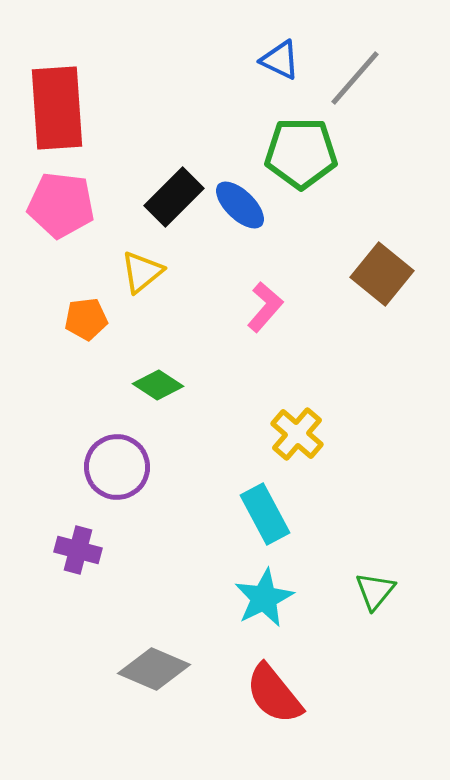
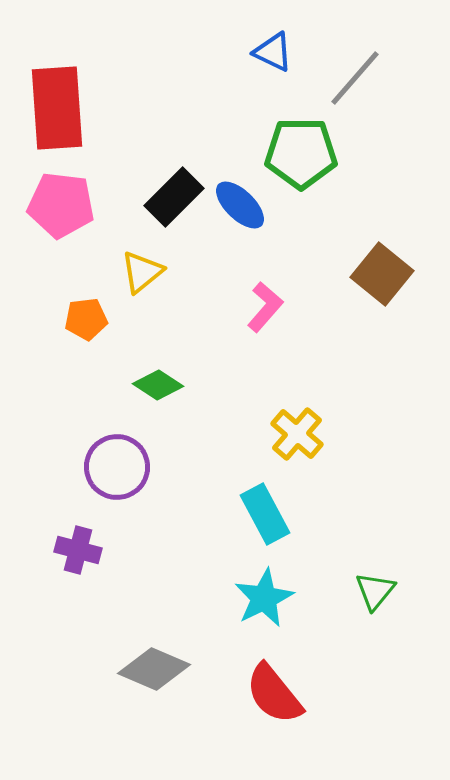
blue triangle: moved 7 px left, 8 px up
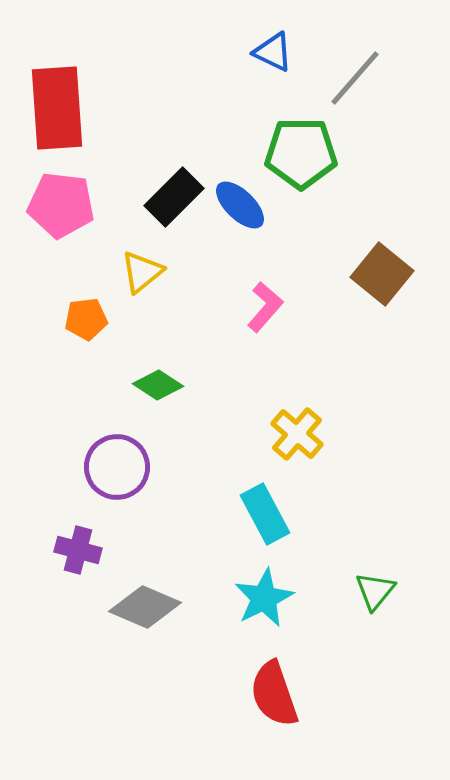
gray diamond: moved 9 px left, 62 px up
red semicircle: rotated 20 degrees clockwise
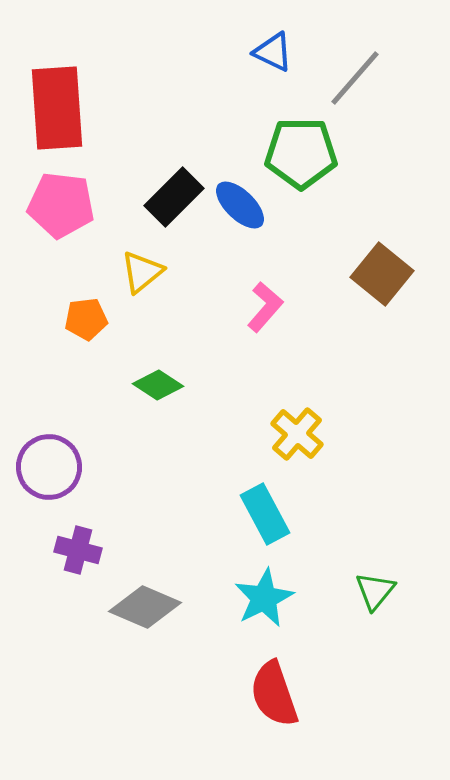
purple circle: moved 68 px left
